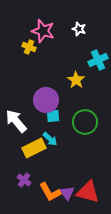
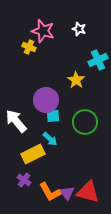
yellow rectangle: moved 1 px left, 6 px down
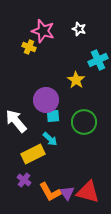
green circle: moved 1 px left
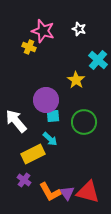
cyan cross: rotated 24 degrees counterclockwise
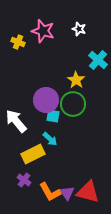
yellow cross: moved 11 px left, 5 px up
cyan square: rotated 16 degrees clockwise
green circle: moved 11 px left, 18 px up
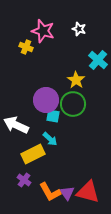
yellow cross: moved 8 px right, 5 px down
white arrow: moved 4 px down; rotated 25 degrees counterclockwise
